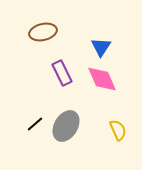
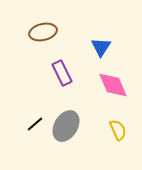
pink diamond: moved 11 px right, 6 px down
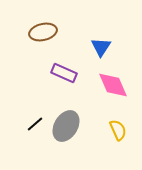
purple rectangle: moved 2 px right; rotated 40 degrees counterclockwise
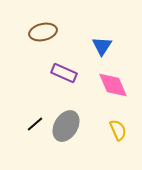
blue triangle: moved 1 px right, 1 px up
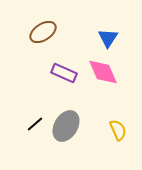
brown ellipse: rotated 20 degrees counterclockwise
blue triangle: moved 6 px right, 8 px up
pink diamond: moved 10 px left, 13 px up
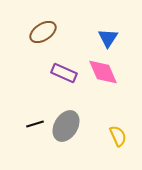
black line: rotated 24 degrees clockwise
yellow semicircle: moved 6 px down
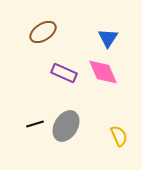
yellow semicircle: moved 1 px right
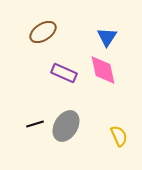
blue triangle: moved 1 px left, 1 px up
pink diamond: moved 2 px up; rotated 12 degrees clockwise
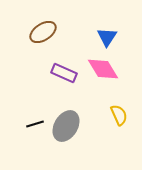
pink diamond: moved 1 px up; rotated 20 degrees counterclockwise
yellow semicircle: moved 21 px up
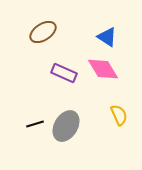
blue triangle: rotated 30 degrees counterclockwise
